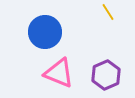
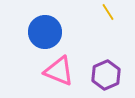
pink triangle: moved 2 px up
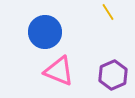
purple hexagon: moved 7 px right
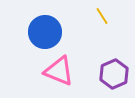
yellow line: moved 6 px left, 4 px down
purple hexagon: moved 1 px right, 1 px up
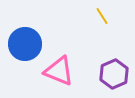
blue circle: moved 20 px left, 12 px down
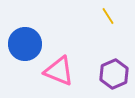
yellow line: moved 6 px right
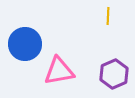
yellow line: rotated 36 degrees clockwise
pink triangle: rotated 32 degrees counterclockwise
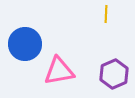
yellow line: moved 2 px left, 2 px up
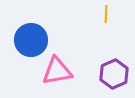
blue circle: moved 6 px right, 4 px up
pink triangle: moved 2 px left
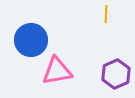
purple hexagon: moved 2 px right
